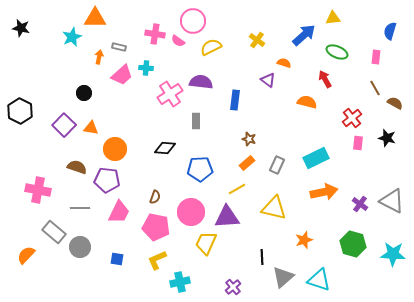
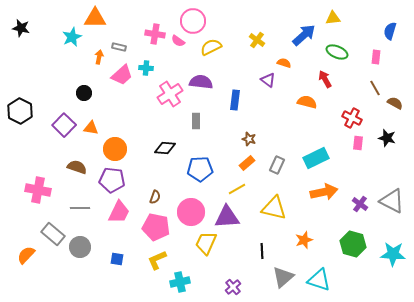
red cross at (352, 118): rotated 24 degrees counterclockwise
purple pentagon at (107, 180): moved 5 px right
gray rectangle at (54, 232): moved 1 px left, 2 px down
black line at (262, 257): moved 6 px up
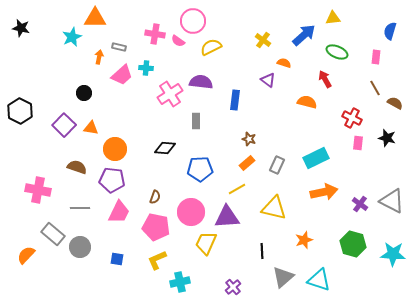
yellow cross at (257, 40): moved 6 px right
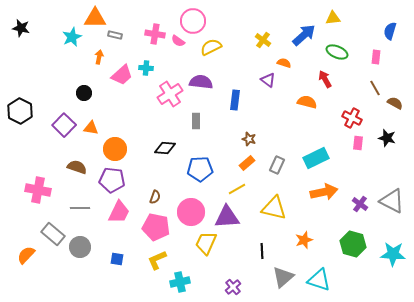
gray rectangle at (119, 47): moved 4 px left, 12 px up
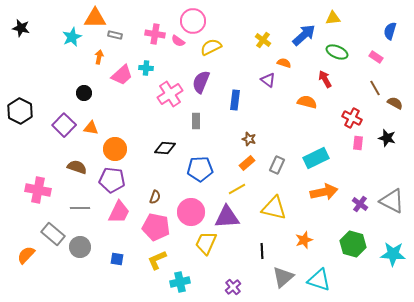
pink rectangle at (376, 57): rotated 64 degrees counterclockwise
purple semicircle at (201, 82): rotated 75 degrees counterclockwise
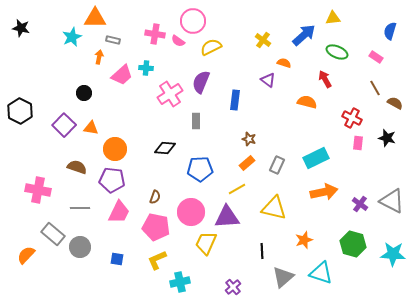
gray rectangle at (115, 35): moved 2 px left, 5 px down
cyan triangle at (319, 280): moved 2 px right, 7 px up
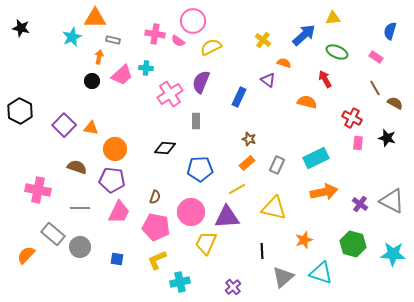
black circle at (84, 93): moved 8 px right, 12 px up
blue rectangle at (235, 100): moved 4 px right, 3 px up; rotated 18 degrees clockwise
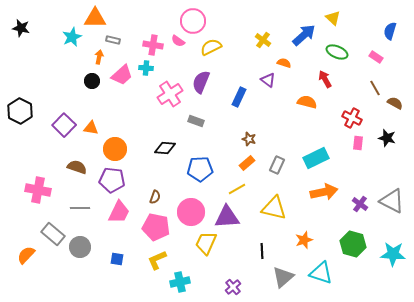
yellow triangle at (333, 18): rotated 49 degrees clockwise
pink cross at (155, 34): moved 2 px left, 11 px down
gray rectangle at (196, 121): rotated 70 degrees counterclockwise
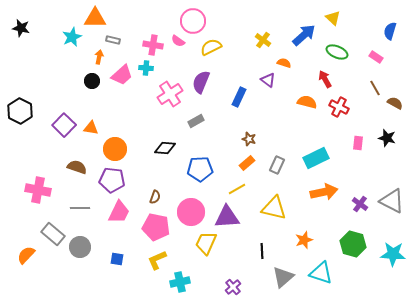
red cross at (352, 118): moved 13 px left, 11 px up
gray rectangle at (196, 121): rotated 49 degrees counterclockwise
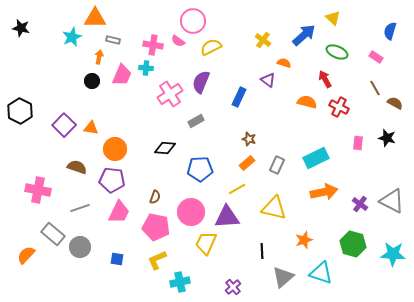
pink trapezoid at (122, 75): rotated 25 degrees counterclockwise
gray line at (80, 208): rotated 18 degrees counterclockwise
